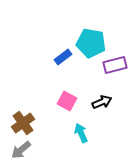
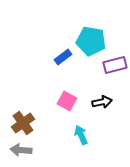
cyan pentagon: moved 2 px up
black arrow: rotated 12 degrees clockwise
cyan arrow: moved 2 px down
gray arrow: rotated 45 degrees clockwise
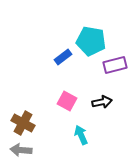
brown cross: rotated 25 degrees counterclockwise
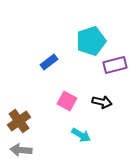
cyan pentagon: rotated 28 degrees counterclockwise
blue rectangle: moved 14 px left, 5 px down
black arrow: rotated 24 degrees clockwise
brown cross: moved 4 px left, 2 px up; rotated 25 degrees clockwise
cyan arrow: rotated 144 degrees clockwise
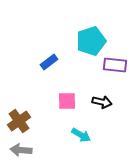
purple rectangle: rotated 20 degrees clockwise
pink square: rotated 30 degrees counterclockwise
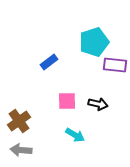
cyan pentagon: moved 3 px right, 1 px down
black arrow: moved 4 px left, 2 px down
cyan arrow: moved 6 px left
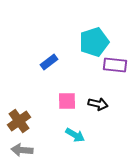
gray arrow: moved 1 px right
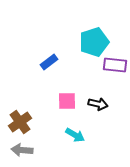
brown cross: moved 1 px right, 1 px down
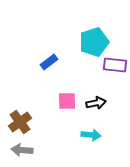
black arrow: moved 2 px left, 1 px up; rotated 24 degrees counterclockwise
cyan arrow: moved 16 px right; rotated 24 degrees counterclockwise
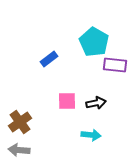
cyan pentagon: rotated 24 degrees counterclockwise
blue rectangle: moved 3 px up
gray arrow: moved 3 px left
